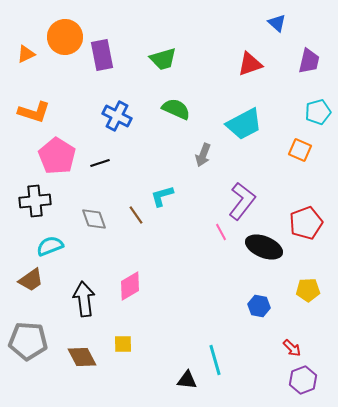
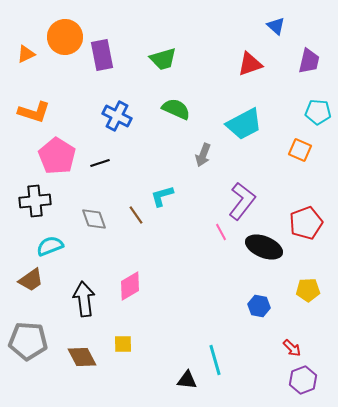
blue triangle: moved 1 px left, 3 px down
cyan pentagon: rotated 20 degrees clockwise
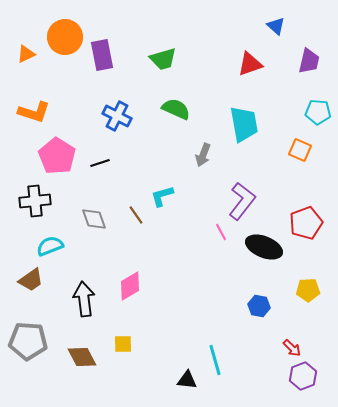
cyan trapezoid: rotated 72 degrees counterclockwise
purple hexagon: moved 4 px up
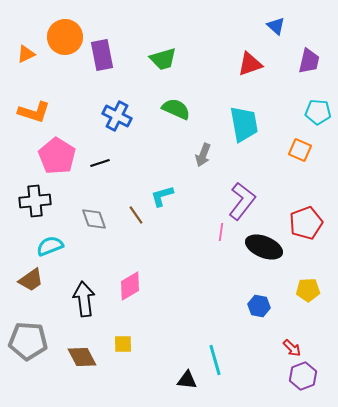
pink line: rotated 36 degrees clockwise
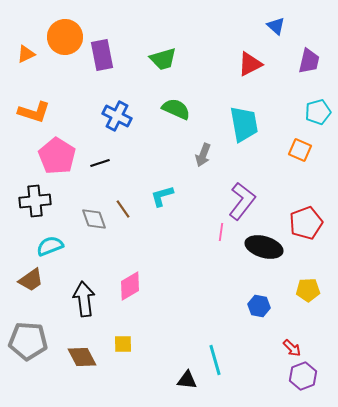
red triangle: rotated 8 degrees counterclockwise
cyan pentagon: rotated 20 degrees counterclockwise
brown line: moved 13 px left, 6 px up
black ellipse: rotated 6 degrees counterclockwise
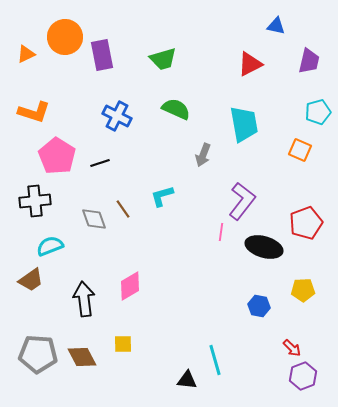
blue triangle: rotated 30 degrees counterclockwise
yellow pentagon: moved 5 px left
gray pentagon: moved 10 px right, 13 px down
